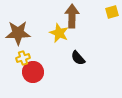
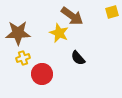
brown arrow: rotated 125 degrees clockwise
red circle: moved 9 px right, 2 px down
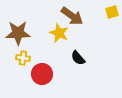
yellow cross: rotated 24 degrees clockwise
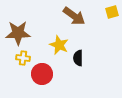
brown arrow: moved 2 px right
yellow star: moved 12 px down
black semicircle: rotated 42 degrees clockwise
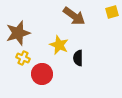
brown star: rotated 15 degrees counterclockwise
yellow cross: rotated 16 degrees clockwise
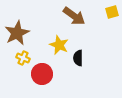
brown star: moved 1 px left; rotated 10 degrees counterclockwise
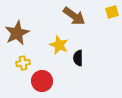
yellow cross: moved 5 px down; rotated 32 degrees counterclockwise
red circle: moved 7 px down
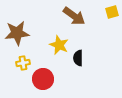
brown star: rotated 20 degrees clockwise
red circle: moved 1 px right, 2 px up
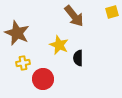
brown arrow: rotated 15 degrees clockwise
brown star: rotated 30 degrees clockwise
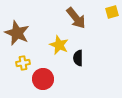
brown arrow: moved 2 px right, 2 px down
